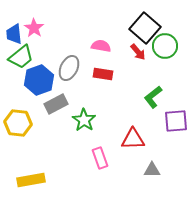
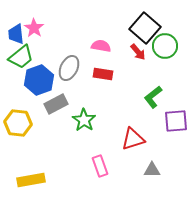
blue trapezoid: moved 2 px right
red triangle: rotated 15 degrees counterclockwise
pink rectangle: moved 8 px down
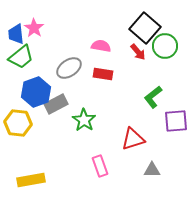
gray ellipse: rotated 30 degrees clockwise
blue hexagon: moved 3 px left, 12 px down
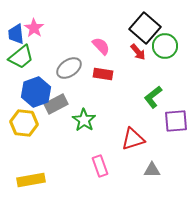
pink semicircle: rotated 36 degrees clockwise
yellow hexagon: moved 6 px right
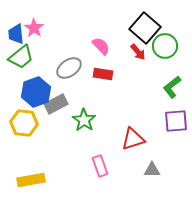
green L-shape: moved 19 px right, 10 px up
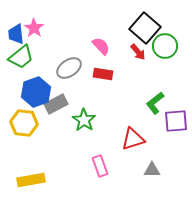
green L-shape: moved 17 px left, 16 px down
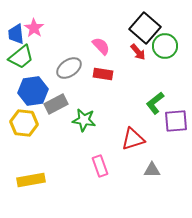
blue hexagon: moved 3 px left, 1 px up; rotated 12 degrees clockwise
green star: rotated 25 degrees counterclockwise
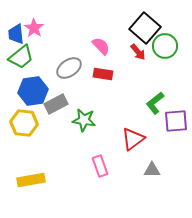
red triangle: rotated 20 degrees counterclockwise
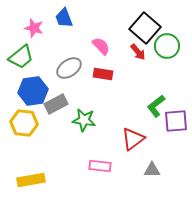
pink star: rotated 18 degrees counterclockwise
blue trapezoid: moved 48 px right, 16 px up; rotated 15 degrees counterclockwise
green circle: moved 2 px right
green L-shape: moved 1 px right, 3 px down
pink rectangle: rotated 65 degrees counterclockwise
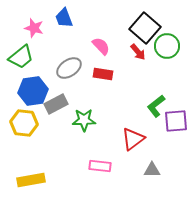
green star: rotated 10 degrees counterclockwise
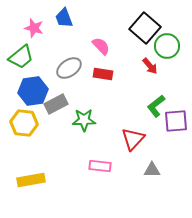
red arrow: moved 12 px right, 14 px down
red triangle: rotated 10 degrees counterclockwise
